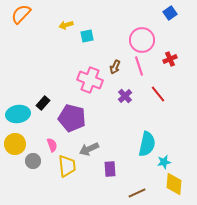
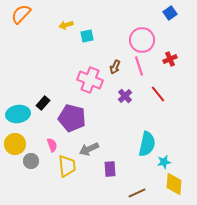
gray circle: moved 2 px left
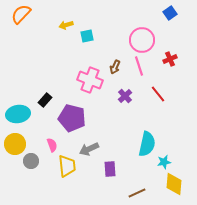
black rectangle: moved 2 px right, 3 px up
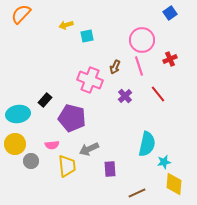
pink semicircle: rotated 104 degrees clockwise
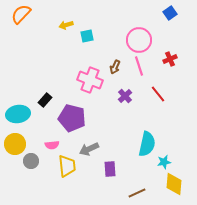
pink circle: moved 3 px left
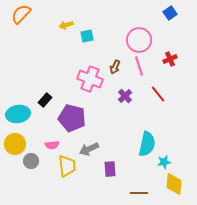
pink cross: moved 1 px up
brown line: moved 2 px right; rotated 24 degrees clockwise
